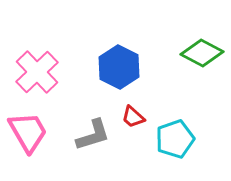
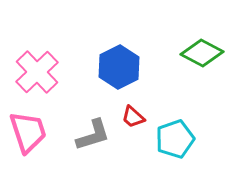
blue hexagon: rotated 6 degrees clockwise
pink trapezoid: rotated 12 degrees clockwise
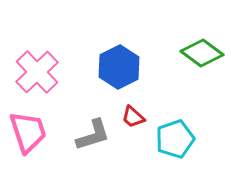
green diamond: rotated 9 degrees clockwise
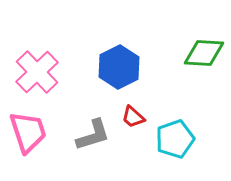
green diamond: moved 2 px right; rotated 33 degrees counterclockwise
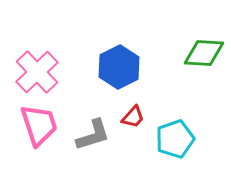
red trapezoid: rotated 90 degrees counterclockwise
pink trapezoid: moved 11 px right, 7 px up
